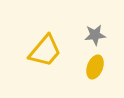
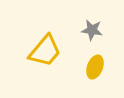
gray star: moved 3 px left, 5 px up; rotated 15 degrees clockwise
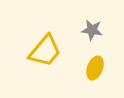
yellow ellipse: moved 1 px down
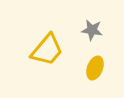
yellow trapezoid: moved 2 px right, 1 px up
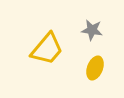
yellow trapezoid: moved 1 px up
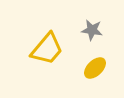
yellow ellipse: rotated 25 degrees clockwise
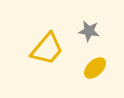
gray star: moved 3 px left, 1 px down
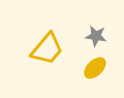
gray star: moved 7 px right, 5 px down
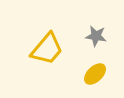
yellow ellipse: moved 6 px down
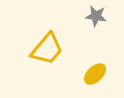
gray star: moved 20 px up
